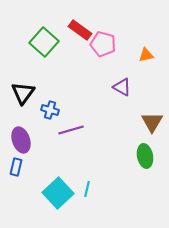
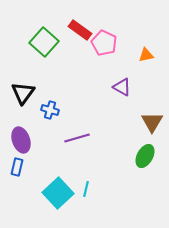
pink pentagon: moved 1 px right, 1 px up; rotated 10 degrees clockwise
purple line: moved 6 px right, 8 px down
green ellipse: rotated 40 degrees clockwise
blue rectangle: moved 1 px right
cyan line: moved 1 px left
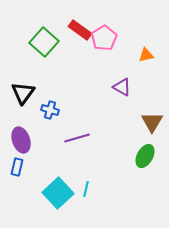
pink pentagon: moved 5 px up; rotated 15 degrees clockwise
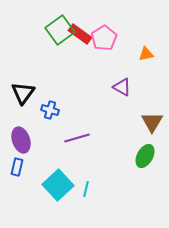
red rectangle: moved 4 px down
green square: moved 16 px right, 12 px up; rotated 12 degrees clockwise
orange triangle: moved 1 px up
cyan square: moved 8 px up
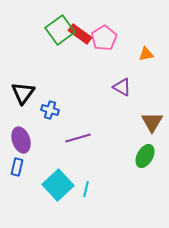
purple line: moved 1 px right
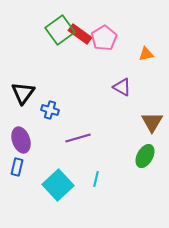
cyan line: moved 10 px right, 10 px up
